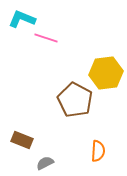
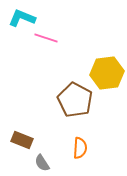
cyan L-shape: moved 1 px up
yellow hexagon: moved 1 px right
orange semicircle: moved 18 px left, 3 px up
gray semicircle: moved 3 px left; rotated 96 degrees counterclockwise
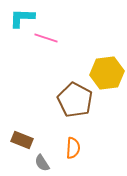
cyan L-shape: rotated 20 degrees counterclockwise
orange semicircle: moved 7 px left
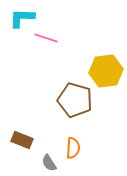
yellow hexagon: moved 1 px left, 2 px up
brown pentagon: rotated 12 degrees counterclockwise
gray semicircle: moved 7 px right
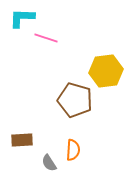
brown rectangle: rotated 25 degrees counterclockwise
orange semicircle: moved 2 px down
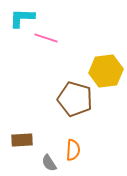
brown pentagon: moved 1 px up
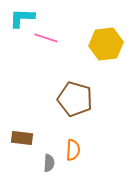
yellow hexagon: moved 27 px up
brown rectangle: moved 2 px up; rotated 10 degrees clockwise
gray semicircle: rotated 144 degrees counterclockwise
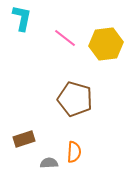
cyan L-shape: rotated 100 degrees clockwise
pink line: moved 19 px right; rotated 20 degrees clockwise
brown rectangle: moved 2 px right, 1 px down; rotated 25 degrees counterclockwise
orange semicircle: moved 1 px right, 2 px down
gray semicircle: rotated 96 degrees counterclockwise
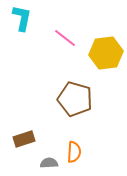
yellow hexagon: moved 9 px down
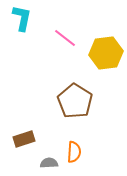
brown pentagon: moved 2 px down; rotated 16 degrees clockwise
